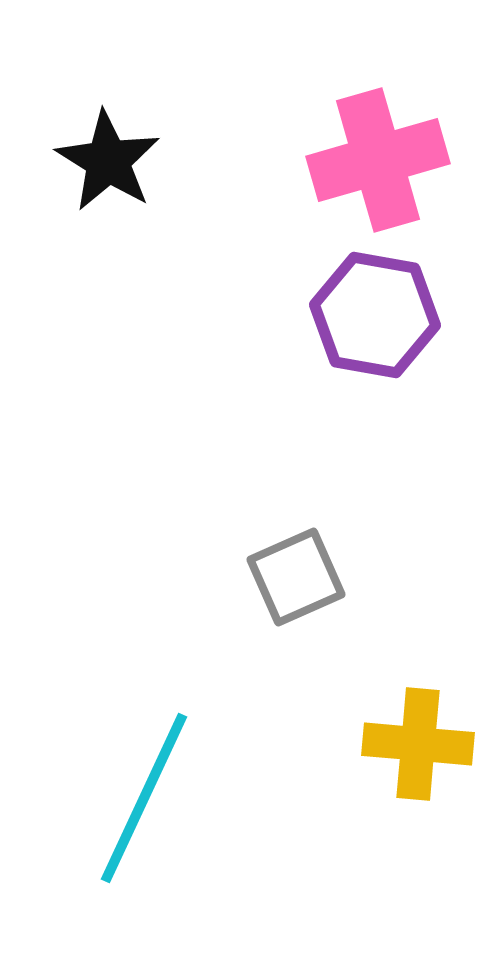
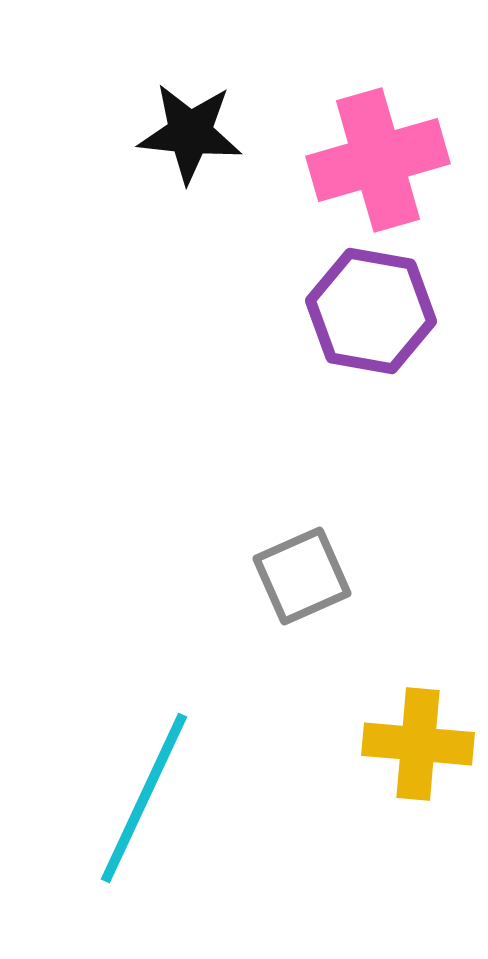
black star: moved 82 px right, 28 px up; rotated 26 degrees counterclockwise
purple hexagon: moved 4 px left, 4 px up
gray square: moved 6 px right, 1 px up
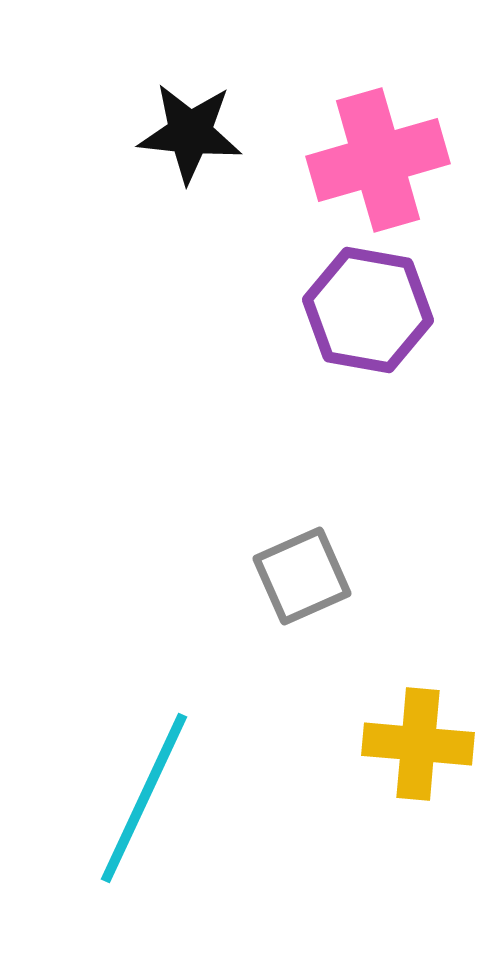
purple hexagon: moved 3 px left, 1 px up
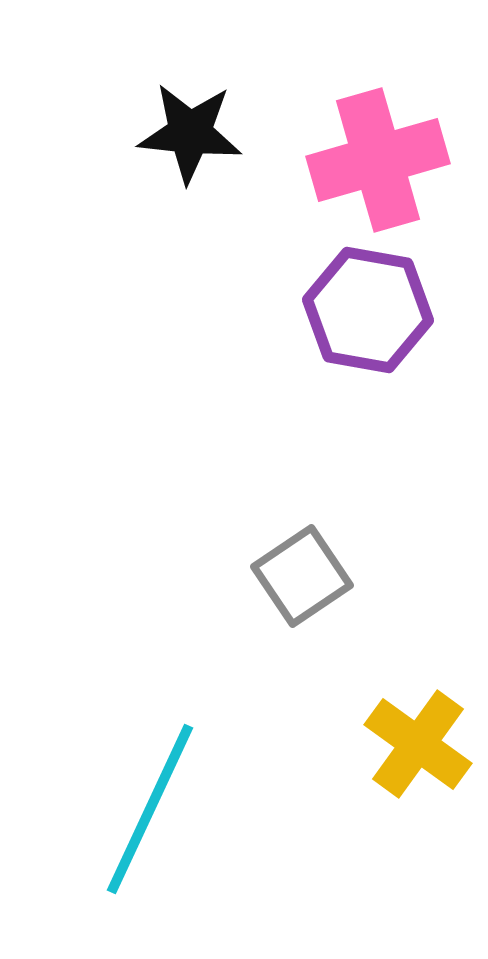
gray square: rotated 10 degrees counterclockwise
yellow cross: rotated 31 degrees clockwise
cyan line: moved 6 px right, 11 px down
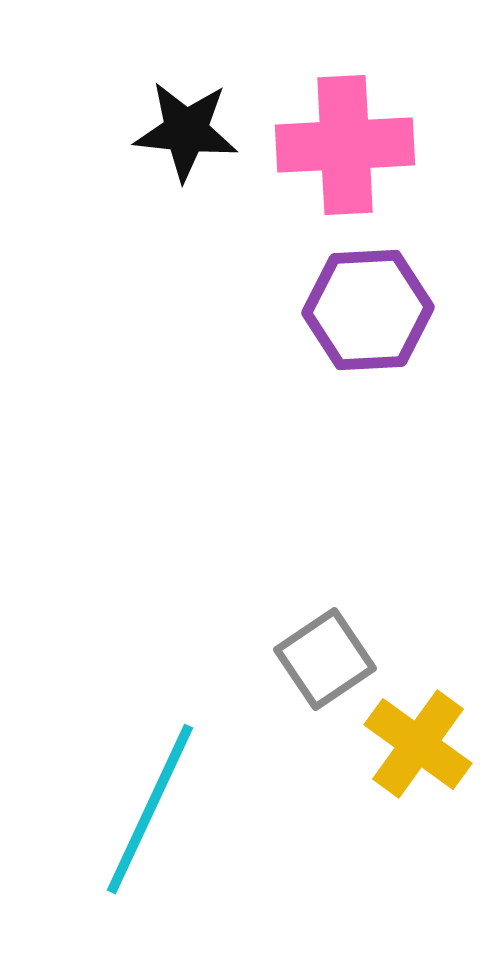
black star: moved 4 px left, 2 px up
pink cross: moved 33 px left, 15 px up; rotated 13 degrees clockwise
purple hexagon: rotated 13 degrees counterclockwise
gray square: moved 23 px right, 83 px down
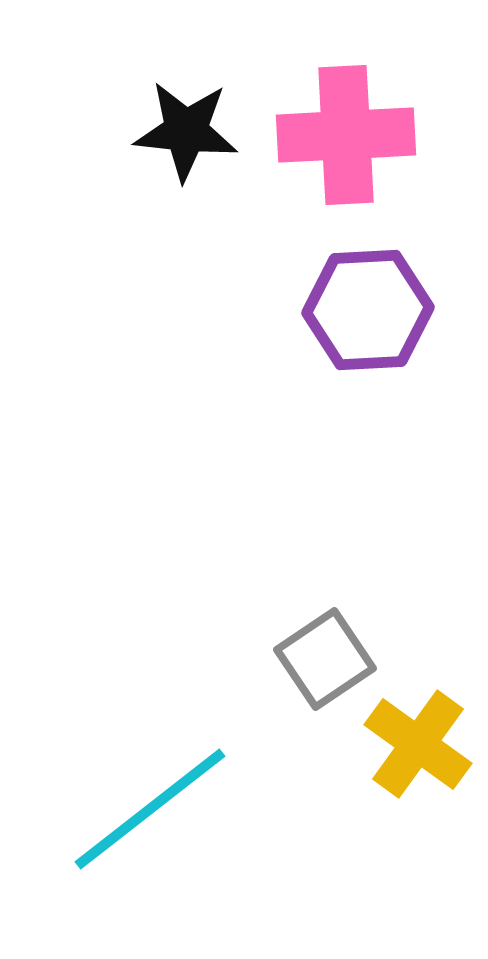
pink cross: moved 1 px right, 10 px up
cyan line: rotated 27 degrees clockwise
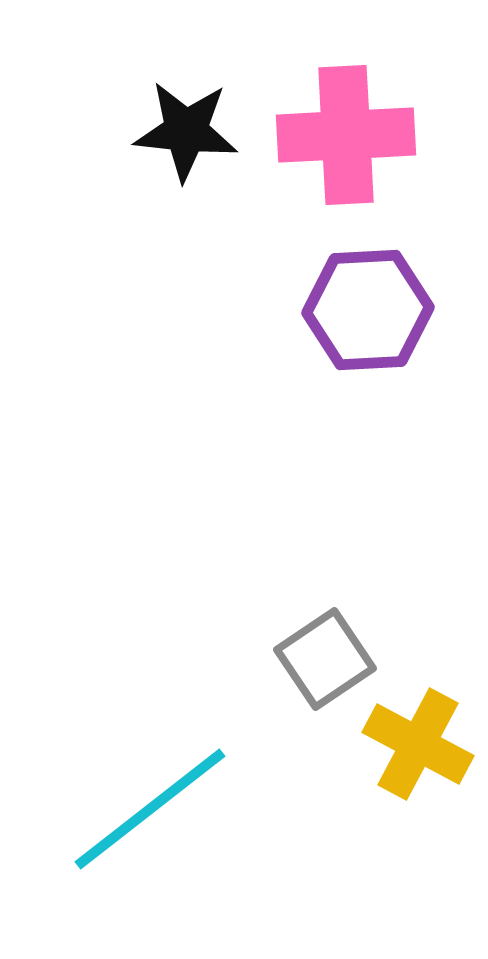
yellow cross: rotated 8 degrees counterclockwise
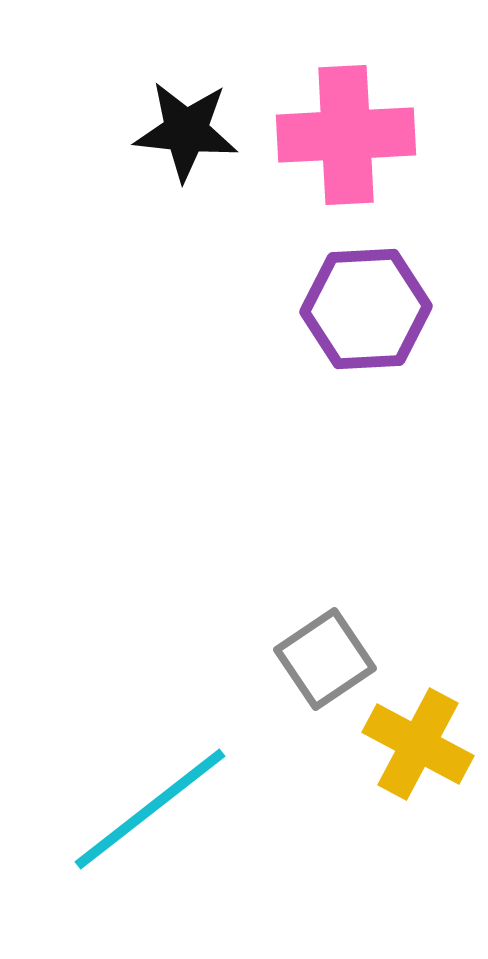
purple hexagon: moved 2 px left, 1 px up
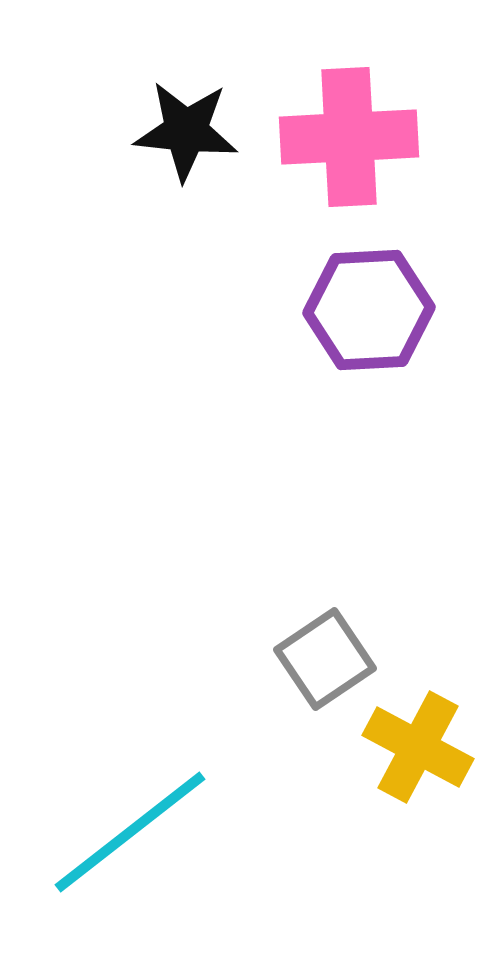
pink cross: moved 3 px right, 2 px down
purple hexagon: moved 3 px right, 1 px down
yellow cross: moved 3 px down
cyan line: moved 20 px left, 23 px down
